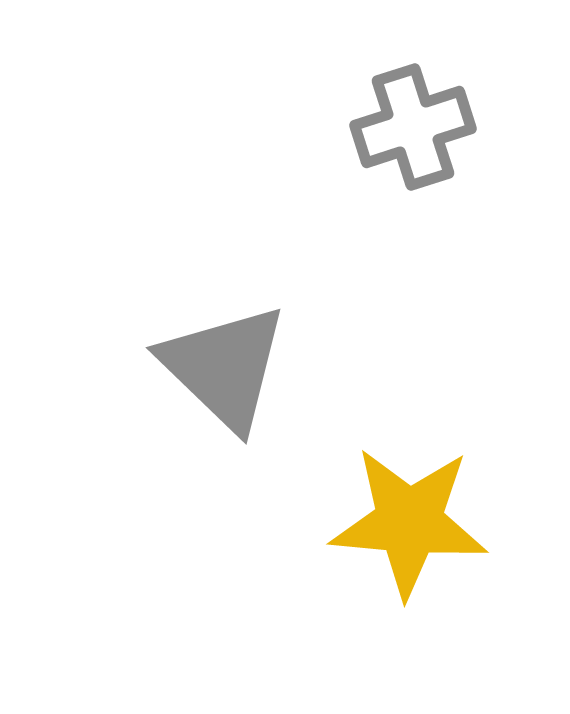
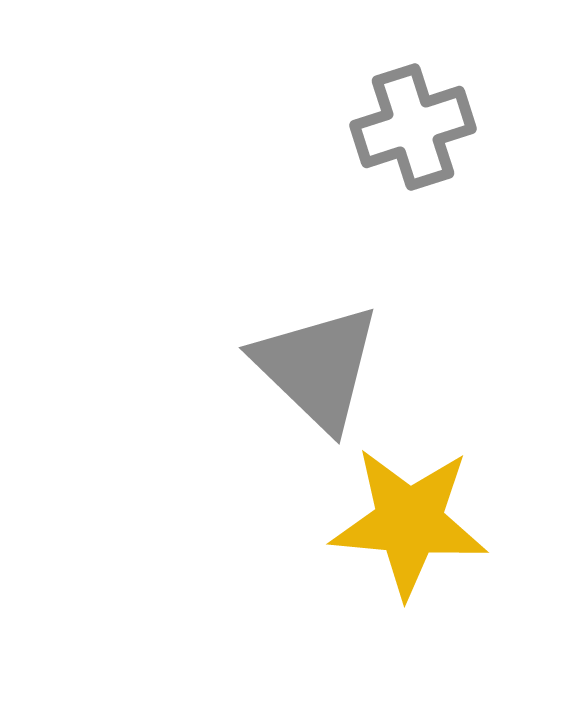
gray triangle: moved 93 px right
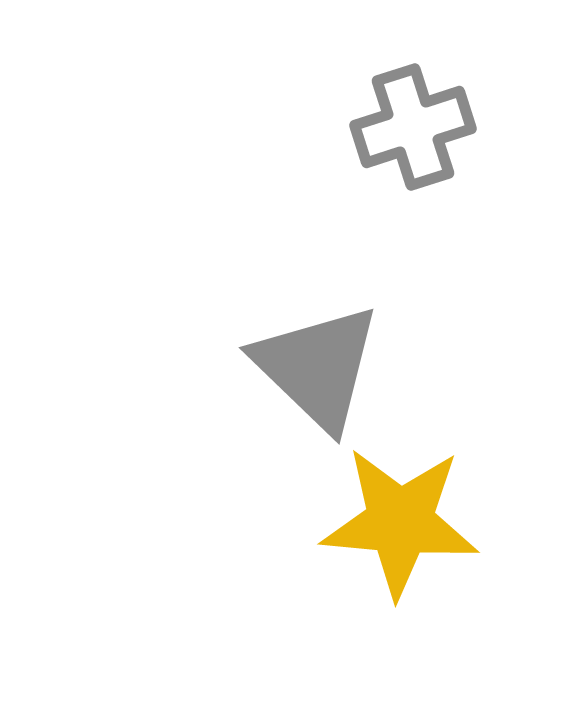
yellow star: moved 9 px left
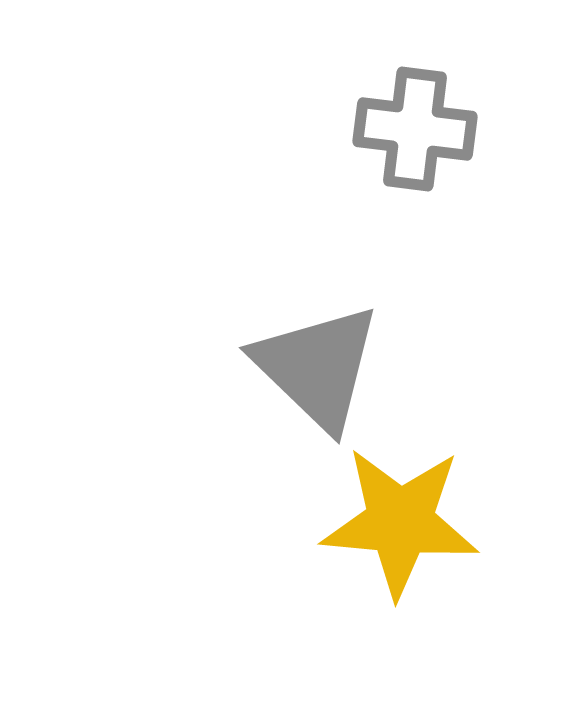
gray cross: moved 2 px right, 2 px down; rotated 25 degrees clockwise
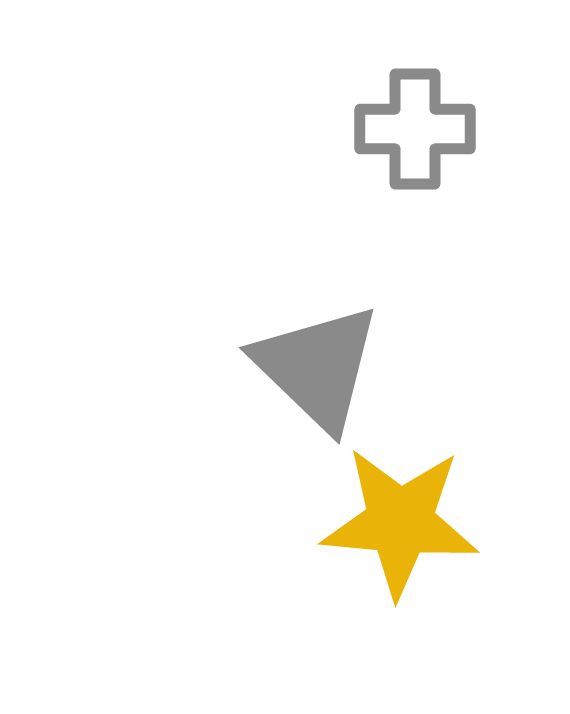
gray cross: rotated 7 degrees counterclockwise
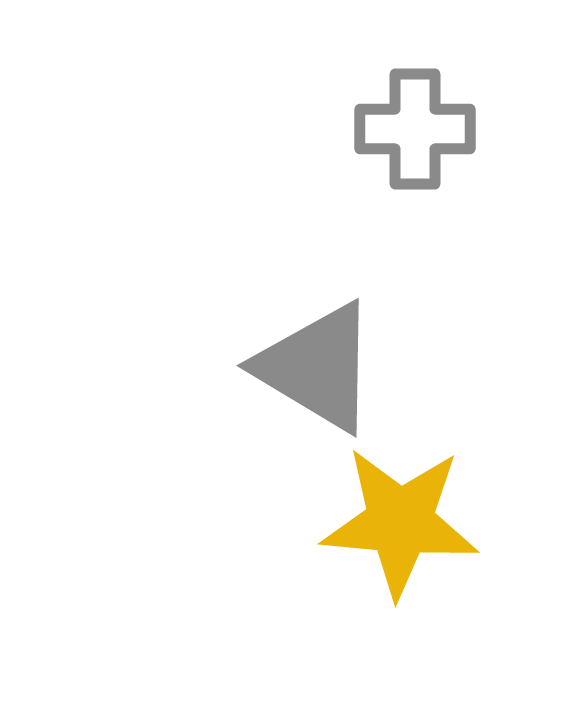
gray triangle: rotated 13 degrees counterclockwise
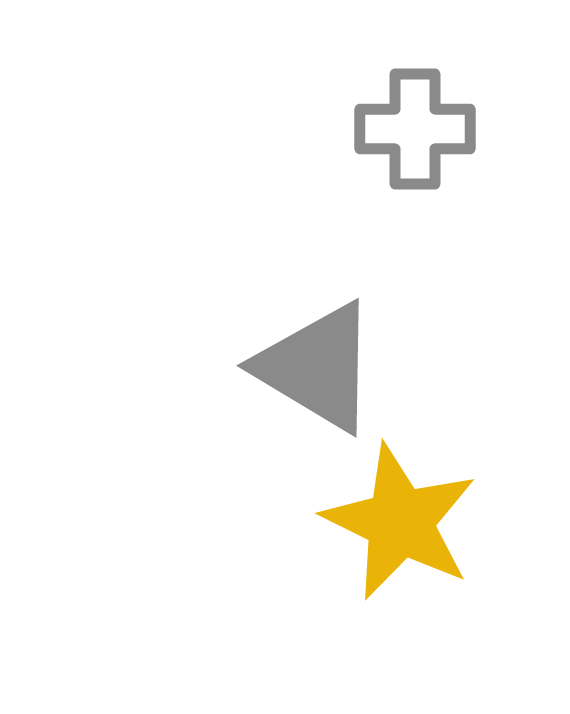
yellow star: rotated 21 degrees clockwise
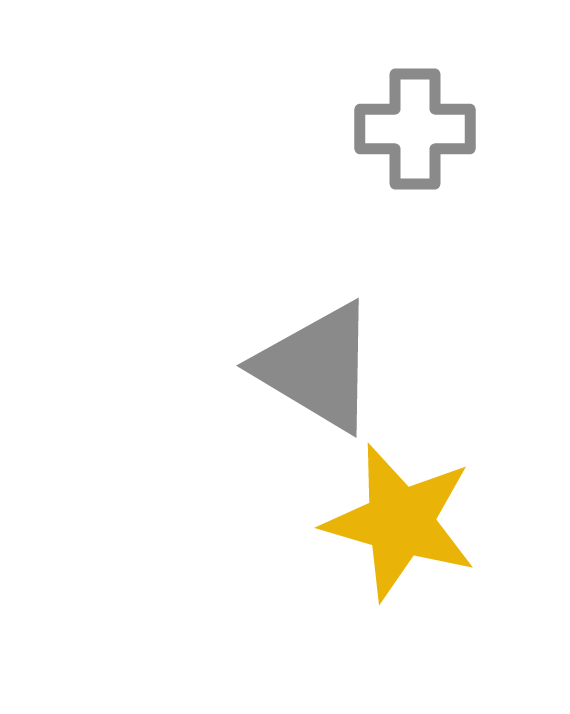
yellow star: rotated 10 degrees counterclockwise
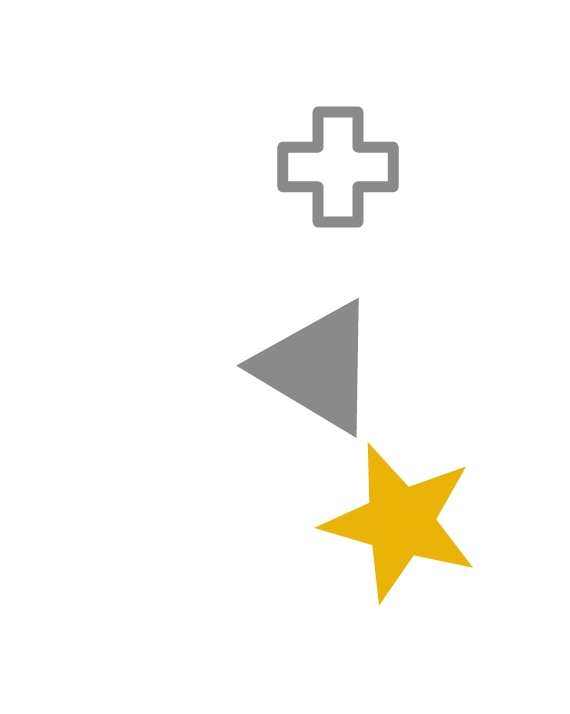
gray cross: moved 77 px left, 38 px down
